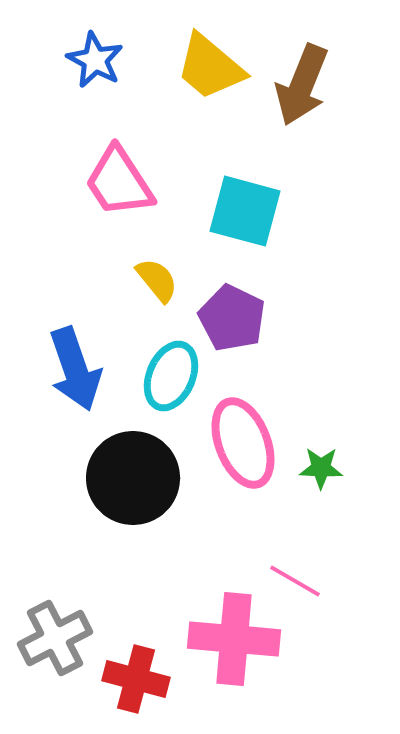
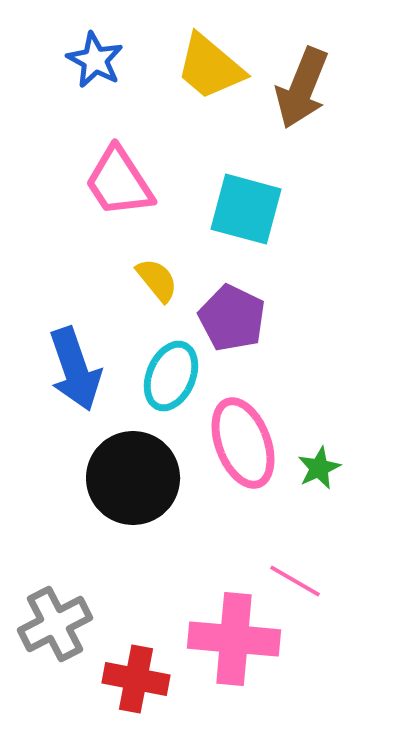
brown arrow: moved 3 px down
cyan square: moved 1 px right, 2 px up
green star: moved 2 px left; rotated 27 degrees counterclockwise
gray cross: moved 14 px up
red cross: rotated 4 degrees counterclockwise
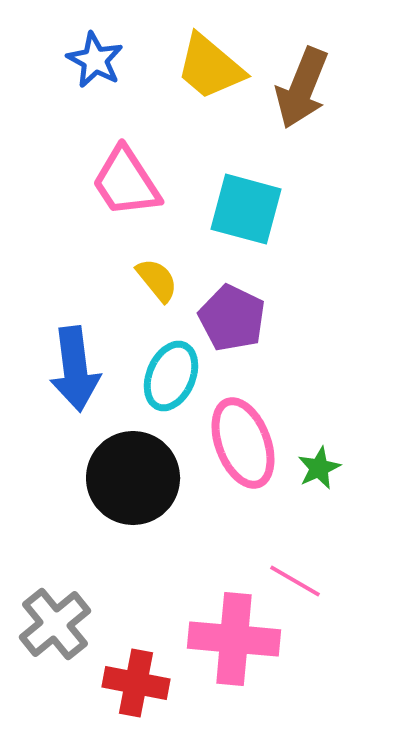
pink trapezoid: moved 7 px right
blue arrow: rotated 12 degrees clockwise
gray cross: rotated 12 degrees counterclockwise
red cross: moved 4 px down
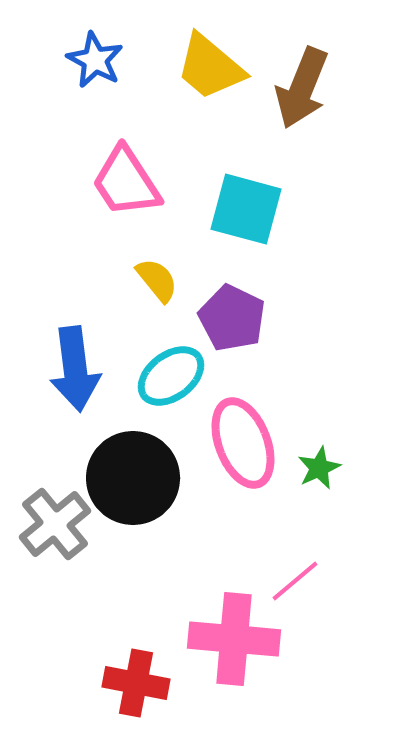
cyan ellipse: rotated 30 degrees clockwise
pink line: rotated 70 degrees counterclockwise
gray cross: moved 100 px up
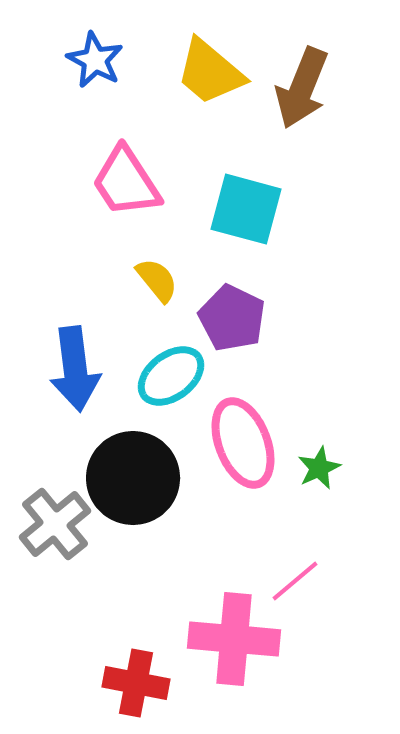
yellow trapezoid: moved 5 px down
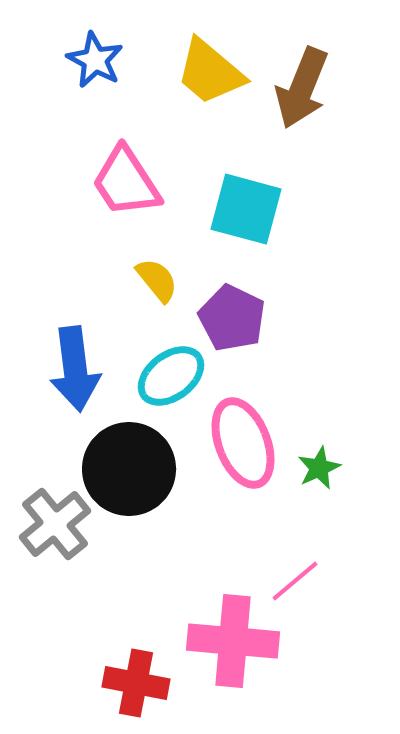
black circle: moved 4 px left, 9 px up
pink cross: moved 1 px left, 2 px down
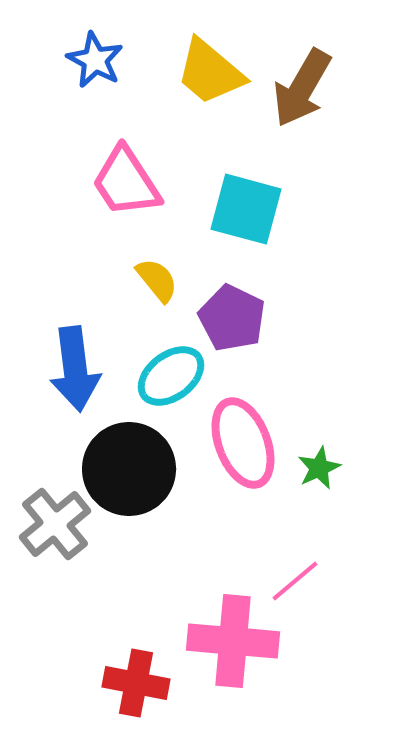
brown arrow: rotated 8 degrees clockwise
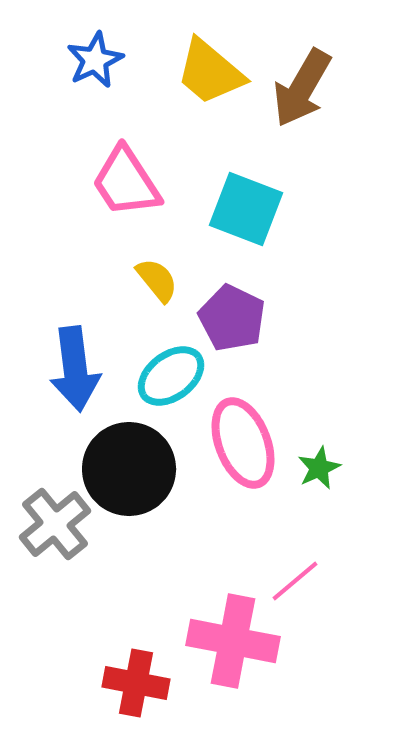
blue star: rotated 18 degrees clockwise
cyan square: rotated 6 degrees clockwise
pink cross: rotated 6 degrees clockwise
